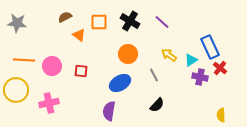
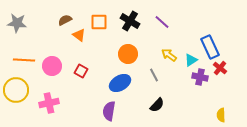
brown semicircle: moved 3 px down
red square: rotated 24 degrees clockwise
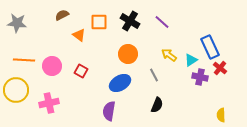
brown semicircle: moved 3 px left, 5 px up
black semicircle: rotated 21 degrees counterclockwise
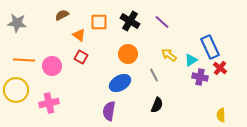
red square: moved 14 px up
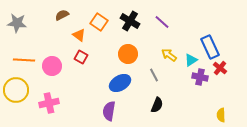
orange square: rotated 36 degrees clockwise
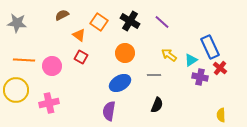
orange circle: moved 3 px left, 1 px up
gray line: rotated 64 degrees counterclockwise
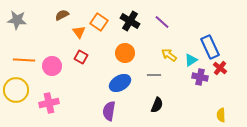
gray star: moved 3 px up
orange triangle: moved 3 px up; rotated 16 degrees clockwise
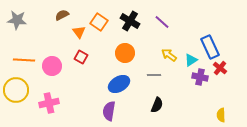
blue ellipse: moved 1 px left, 1 px down
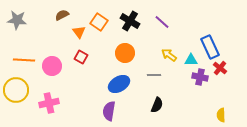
cyan triangle: rotated 32 degrees clockwise
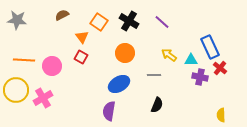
black cross: moved 1 px left
orange triangle: moved 3 px right, 5 px down
pink cross: moved 6 px left, 5 px up; rotated 18 degrees counterclockwise
